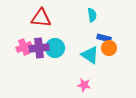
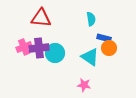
cyan semicircle: moved 1 px left, 4 px down
cyan circle: moved 5 px down
cyan triangle: moved 2 px down
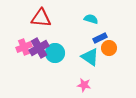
cyan semicircle: rotated 64 degrees counterclockwise
blue rectangle: moved 4 px left; rotated 40 degrees counterclockwise
purple cross: rotated 24 degrees counterclockwise
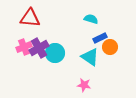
red triangle: moved 11 px left
orange circle: moved 1 px right, 1 px up
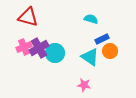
red triangle: moved 2 px left, 1 px up; rotated 10 degrees clockwise
blue rectangle: moved 2 px right, 1 px down
orange circle: moved 4 px down
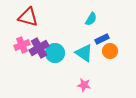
cyan semicircle: rotated 104 degrees clockwise
pink cross: moved 2 px left, 2 px up
cyan triangle: moved 6 px left, 4 px up
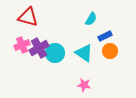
blue rectangle: moved 3 px right, 3 px up
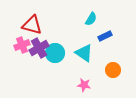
red triangle: moved 4 px right, 8 px down
orange circle: moved 3 px right, 19 px down
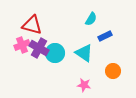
purple cross: rotated 30 degrees counterclockwise
orange circle: moved 1 px down
